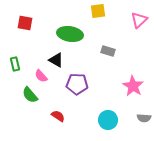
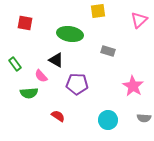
green rectangle: rotated 24 degrees counterclockwise
green semicircle: moved 1 px left, 2 px up; rotated 54 degrees counterclockwise
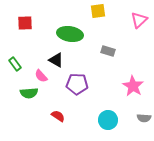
red square: rotated 14 degrees counterclockwise
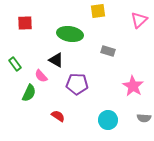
green semicircle: rotated 60 degrees counterclockwise
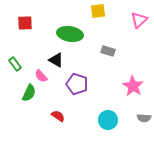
purple pentagon: rotated 15 degrees clockwise
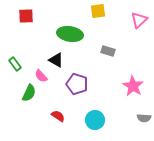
red square: moved 1 px right, 7 px up
cyan circle: moved 13 px left
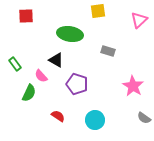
gray semicircle: rotated 32 degrees clockwise
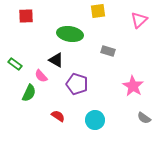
green rectangle: rotated 16 degrees counterclockwise
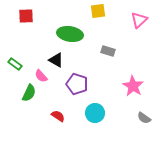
cyan circle: moved 7 px up
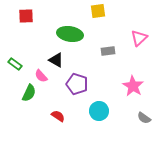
pink triangle: moved 18 px down
gray rectangle: rotated 24 degrees counterclockwise
cyan circle: moved 4 px right, 2 px up
